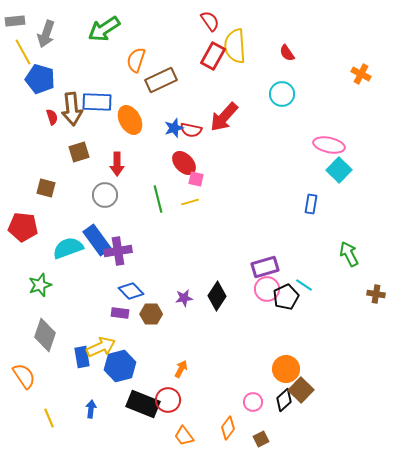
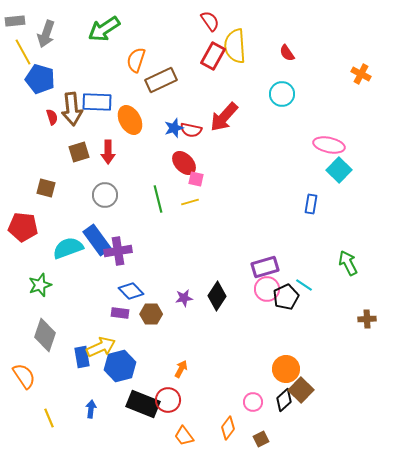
red arrow at (117, 164): moved 9 px left, 12 px up
green arrow at (349, 254): moved 1 px left, 9 px down
brown cross at (376, 294): moved 9 px left, 25 px down; rotated 12 degrees counterclockwise
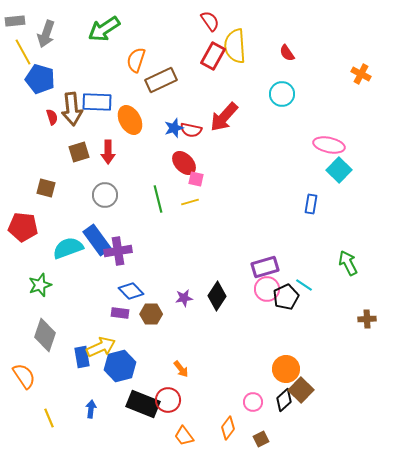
orange arrow at (181, 369): rotated 114 degrees clockwise
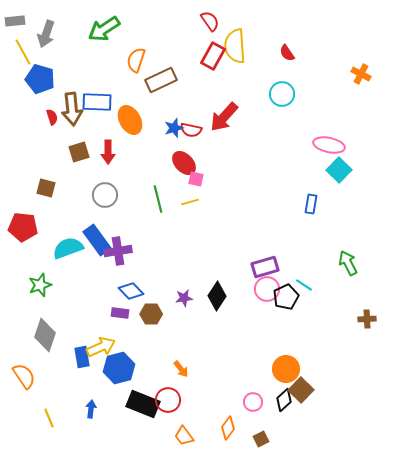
blue hexagon at (120, 366): moved 1 px left, 2 px down
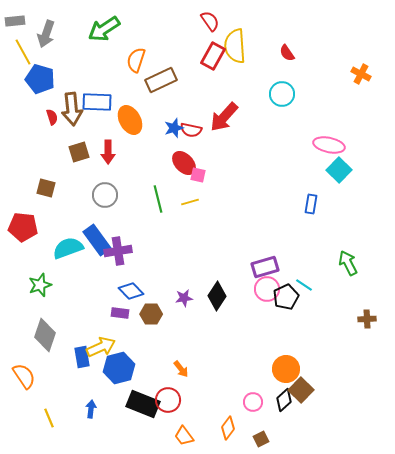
pink square at (196, 179): moved 2 px right, 4 px up
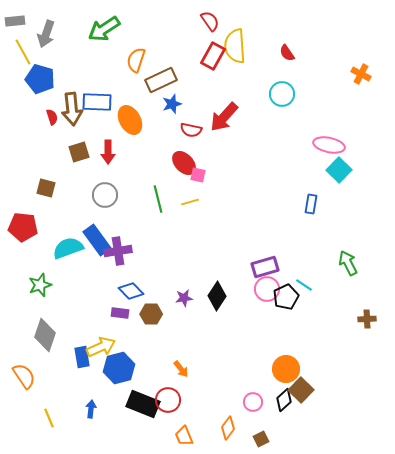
blue star at (174, 128): moved 2 px left, 24 px up
orange trapezoid at (184, 436): rotated 15 degrees clockwise
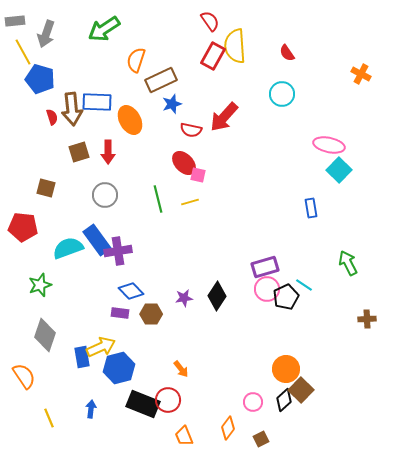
blue rectangle at (311, 204): moved 4 px down; rotated 18 degrees counterclockwise
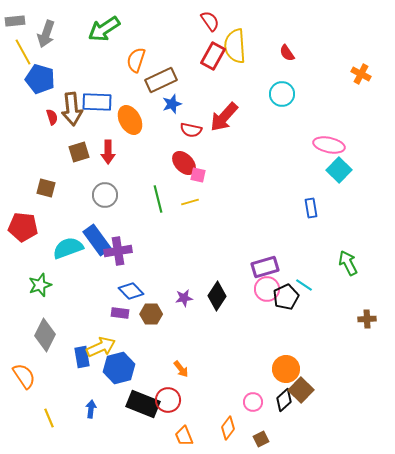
gray diamond at (45, 335): rotated 8 degrees clockwise
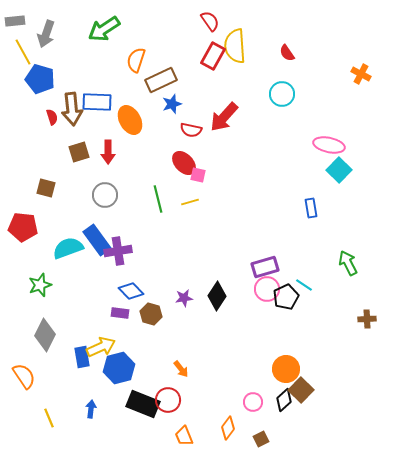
brown hexagon at (151, 314): rotated 15 degrees clockwise
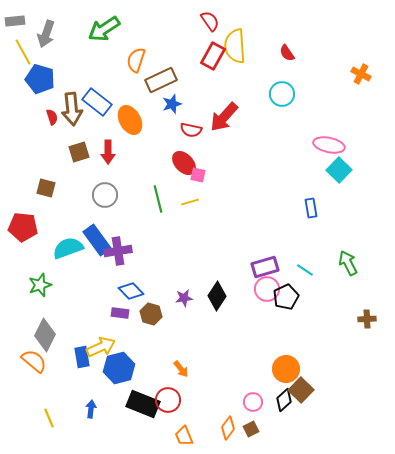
blue rectangle at (97, 102): rotated 36 degrees clockwise
cyan line at (304, 285): moved 1 px right, 15 px up
orange semicircle at (24, 376): moved 10 px right, 15 px up; rotated 16 degrees counterclockwise
brown square at (261, 439): moved 10 px left, 10 px up
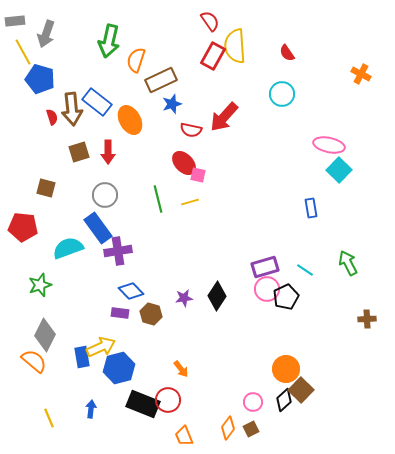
green arrow at (104, 29): moved 5 px right, 12 px down; rotated 44 degrees counterclockwise
blue rectangle at (97, 240): moved 1 px right, 12 px up
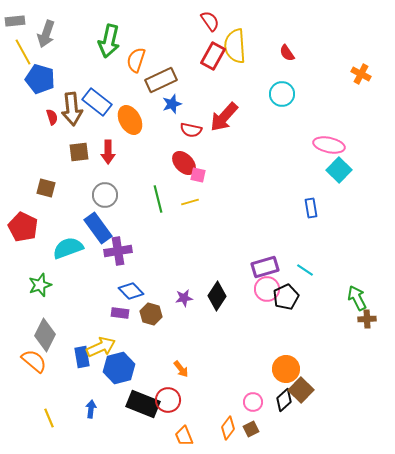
brown square at (79, 152): rotated 10 degrees clockwise
red pentagon at (23, 227): rotated 20 degrees clockwise
green arrow at (348, 263): moved 9 px right, 35 px down
